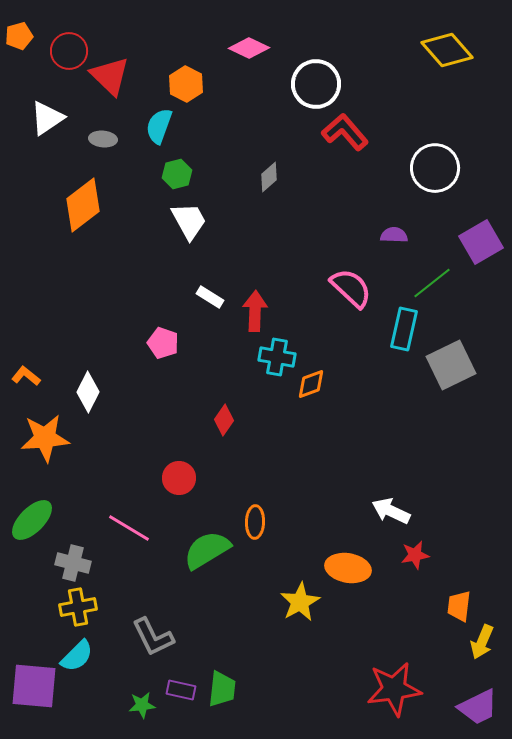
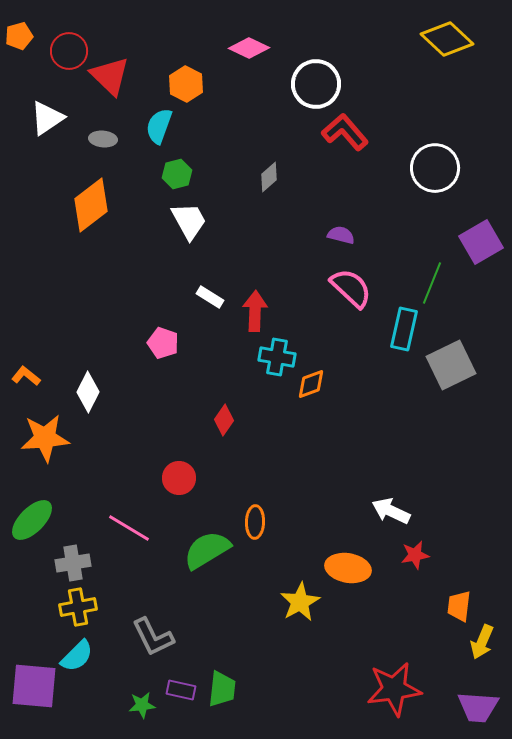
yellow diamond at (447, 50): moved 11 px up; rotated 6 degrees counterclockwise
orange diamond at (83, 205): moved 8 px right
purple semicircle at (394, 235): moved 53 px left; rotated 12 degrees clockwise
green line at (432, 283): rotated 30 degrees counterclockwise
gray cross at (73, 563): rotated 24 degrees counterclockwise
purple trapezoid at (478, 707): rotated 30 degrees clockwise
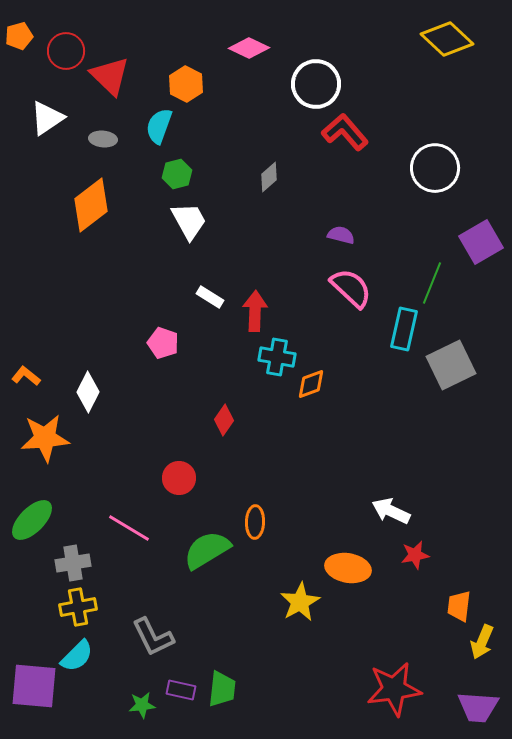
red circle at (69, 51): moved 3 px left
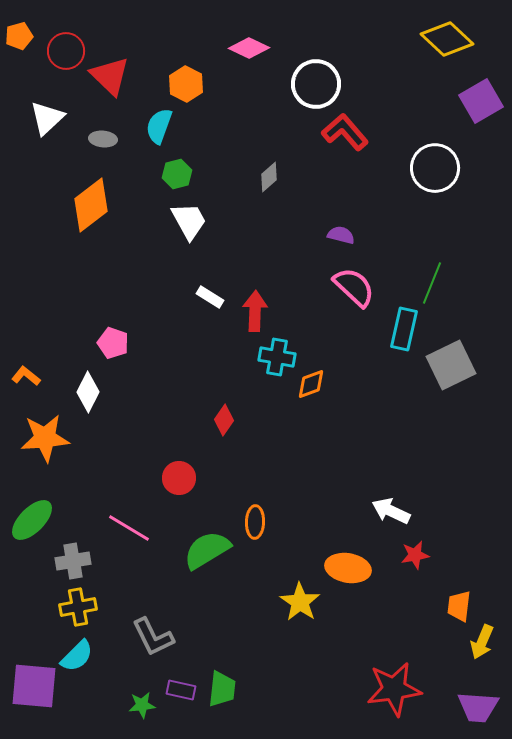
white triangle at (47, 118): rotated 9 degrees counterclockwise
purple square at (481, 242): moved 141 px up
pink semicircle at (351, 288): moved 3 px right, 1 px up
pink pentagon at (163, 343): moved 50 px left
gray cross at (73, 563): moved 2 px up
yellow star at (300, 602): rotated 9 degrees counterclockwise
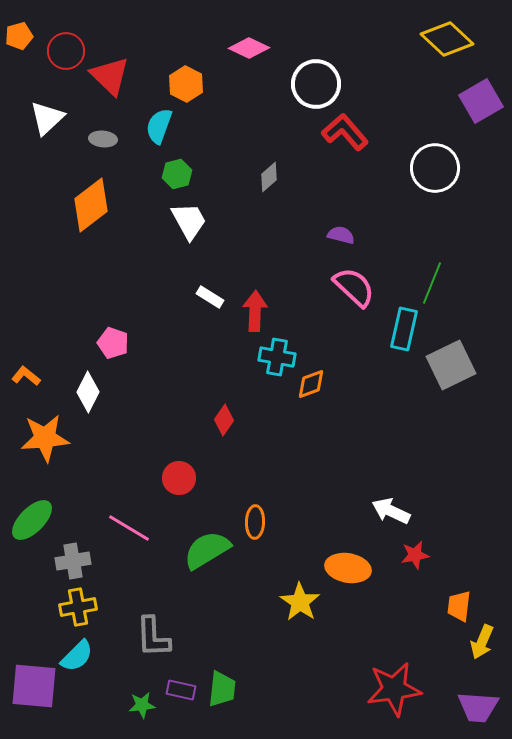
gray L-shape at (153, 637): rotated 24 degrees clockwise
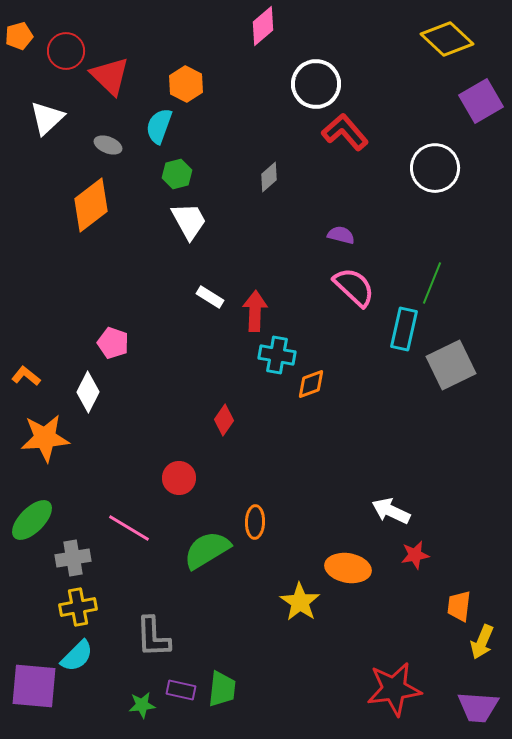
pink diamond at (249, 48): moved 14 px right, 22 px up; rotated 66 degrees counterclockwise
gray ellipse at (103, 139): moved 5 px right, 6 px down; rotated 16 degrees clockwise
cyan cross at (277, 357): moved 2 px up
gray cross at (73, 561): moved 3 px up
